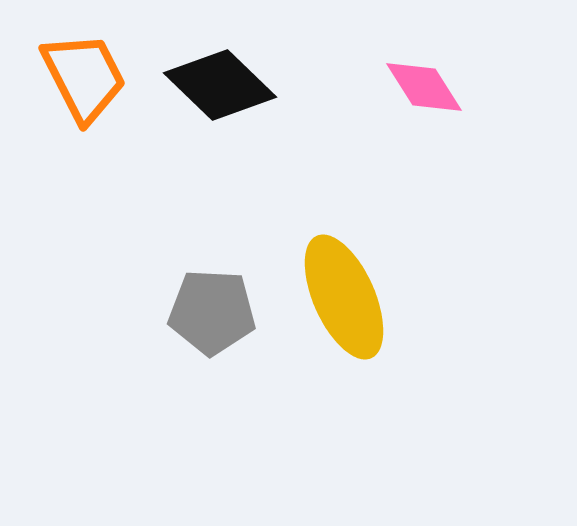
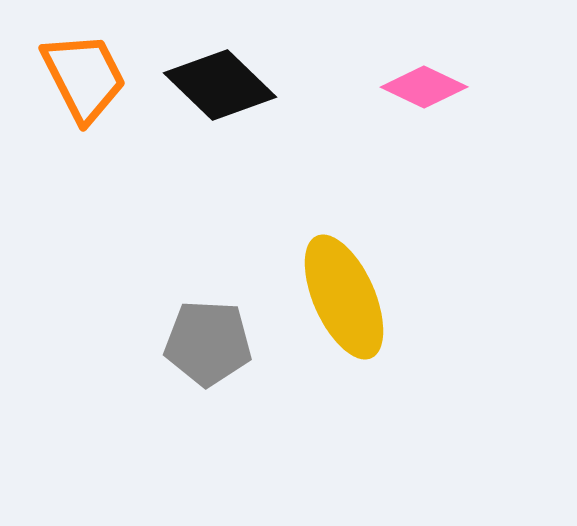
pink diamond: rotated 32 degrees counterclockwise
gray pentagon: moved 4 px left, 31 px down
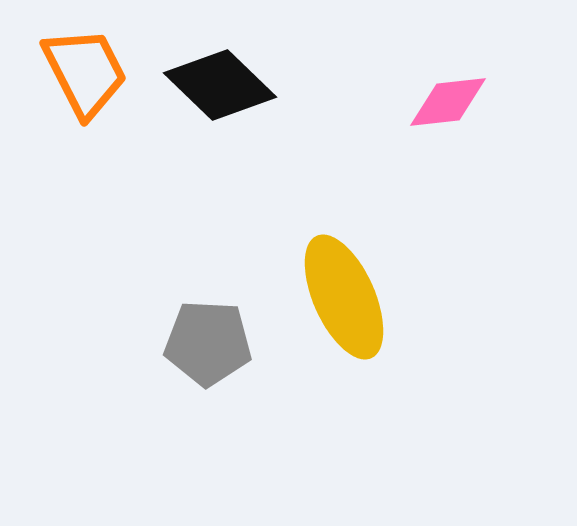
orange trapezoid: moved 1 px right, 5 px up
pink diamond: moved 24 px right, 15 px down; rotated 32 degrees counterclockwise
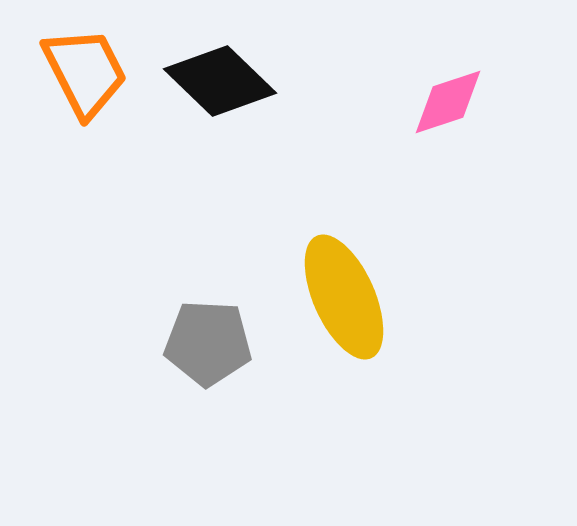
black diamond: moved 4 px up
pink diamond: rotated 12 degrees counterclockwise
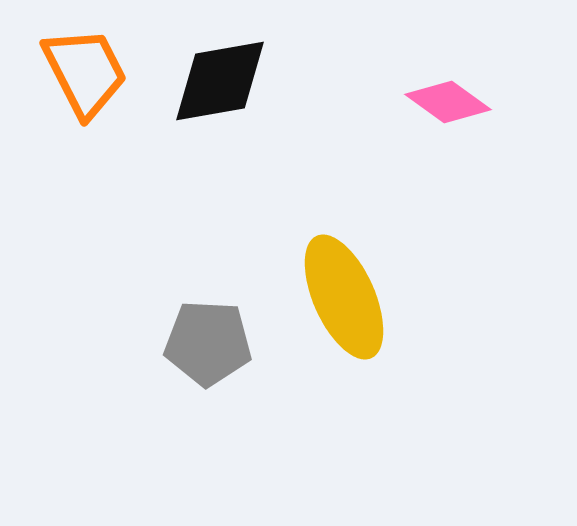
black diamond: rotated 54 degrees counterclockwise
pink diamond: rotated 54 degrees clockwise
